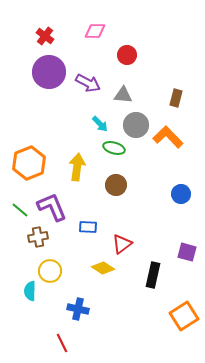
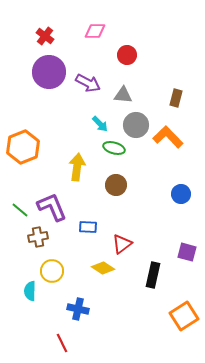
orange hexagon: moved 6 px left, 16 px up
yellow circle: moved 2 px right
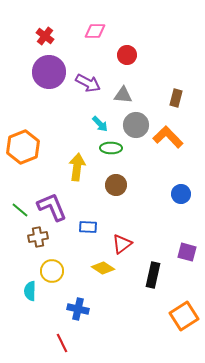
green ellipse: moved 3 px left; rotated 15 degrees counterclockwise
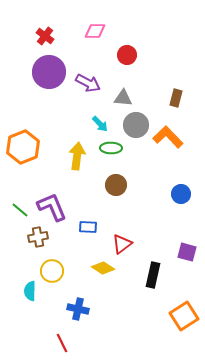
gray triangle: moved 3 px down
yellow arrow: moved 11 px up
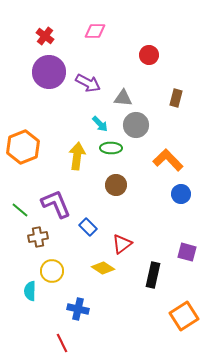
red circle: moved 22 px right
orange L-shape: moved 23 px down
purple L-shape: moved 4 px right, 3 px up
blue rectangle: rotated 42 degrees clockwise
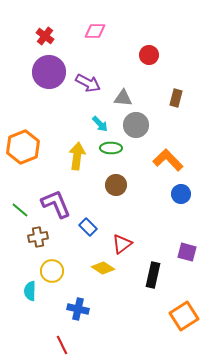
red line: moved 2 px down
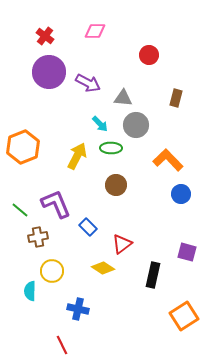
yellow arrow: rotated 20 degrees clockwise
